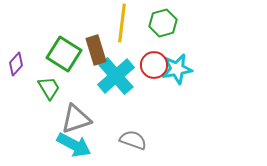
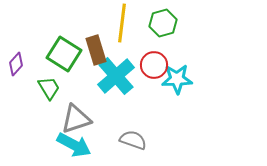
cyan star: moved 10 px down; rotated 8 degrees clockwise
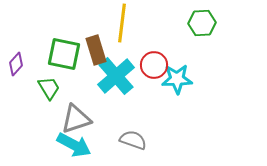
green hexagon: moved 39 px right; rotated 12 degrees clockwise
green square: rotated 20 degrees counterclockwise
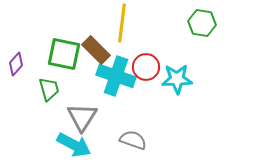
green hexagon: rotated 12 degrees clockwise
brown rectangle: rotated 28 degrees counterclockwise
red circle: moved 8 px left, 2 px down
cyan cross: rotated 30 degrees counterclockwise
green trapezoid: moved 1 px down; rotated 15 degrees clockwise
gray triangle: moved 6 px right, 2 px up; rotated 40 degrees counterclockwise
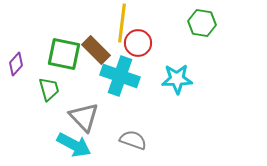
red circle: moved 8 px left, 24 px up
cyan cross: moved 4 px right
gray triangle: moved 2 px right; rotated 16 degrees counterclockwise
